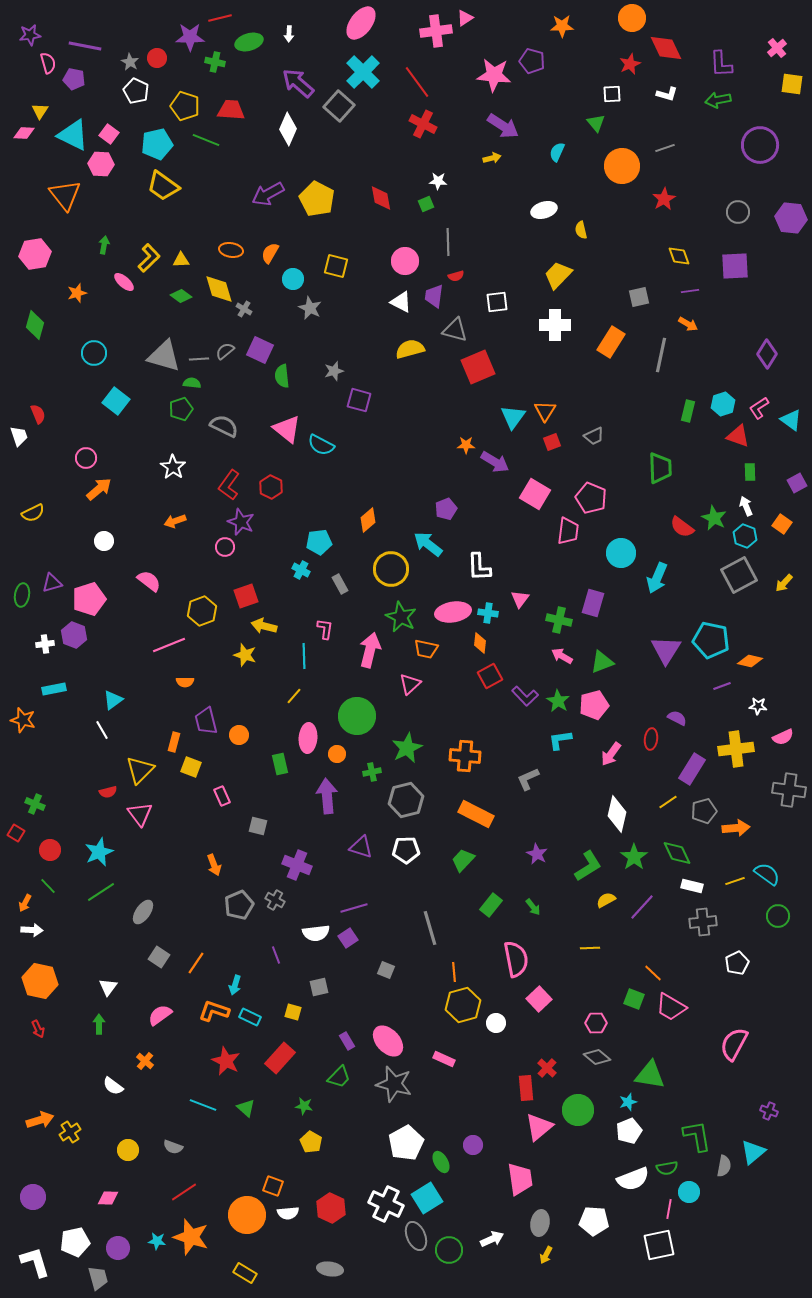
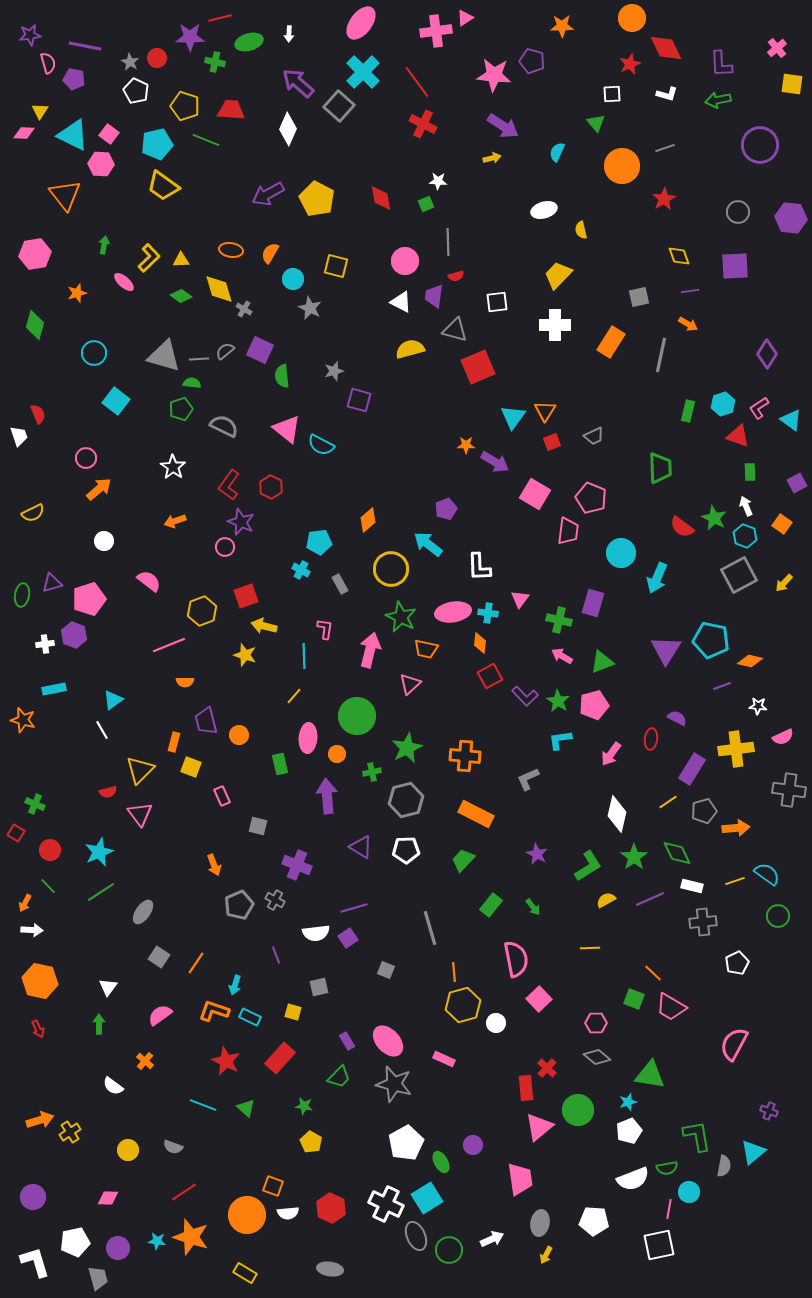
purple triangle at (361, 847): rotated 15 degrees clockwise
purple line at (642, 907): moved 8 px right, 8 px up; rotated 24 degrees clockwise
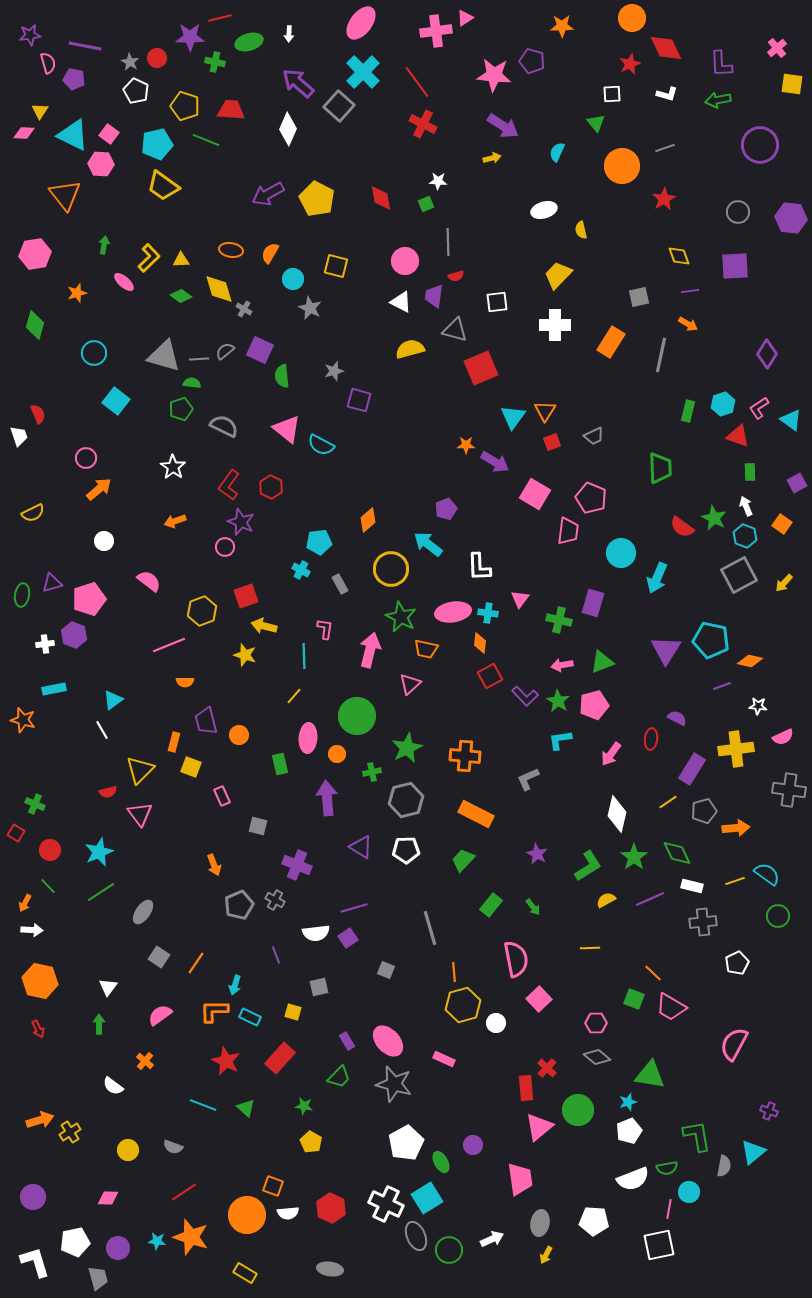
red square at (478, 367): moved 3 px right, 1 px down
pink arrow at (562, 656): moved 9 px down; rotated 40 degrees counterclockwise
purple arrow at (327, 796): moved 2 px down
orange L-shape at (214, 1011): rotated 20 degrees counterclockwise
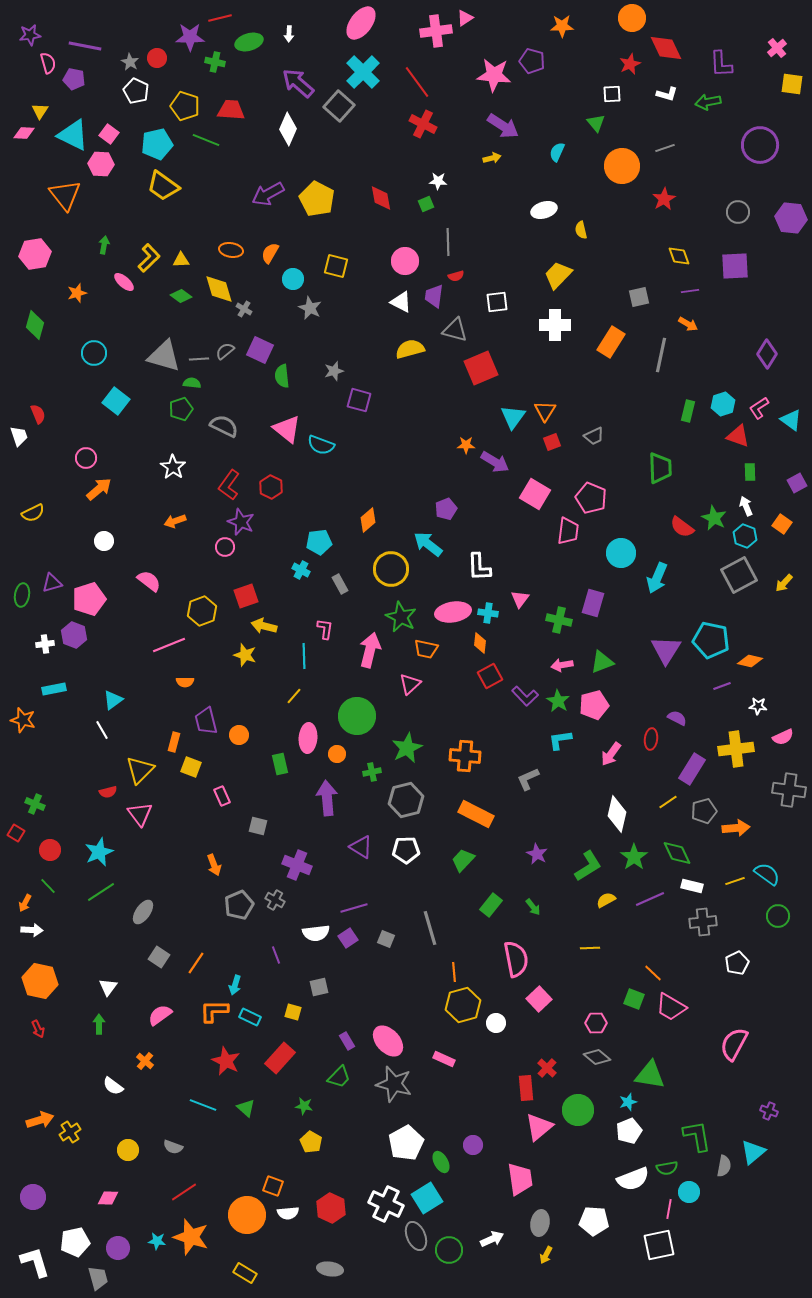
green arrow at (718, 100): moved 10 px left, 2 px down
cyan semicircle at (321, 445): rotated 8 degrees counterclockwise
gray square at (386, 970): moved 31 px up
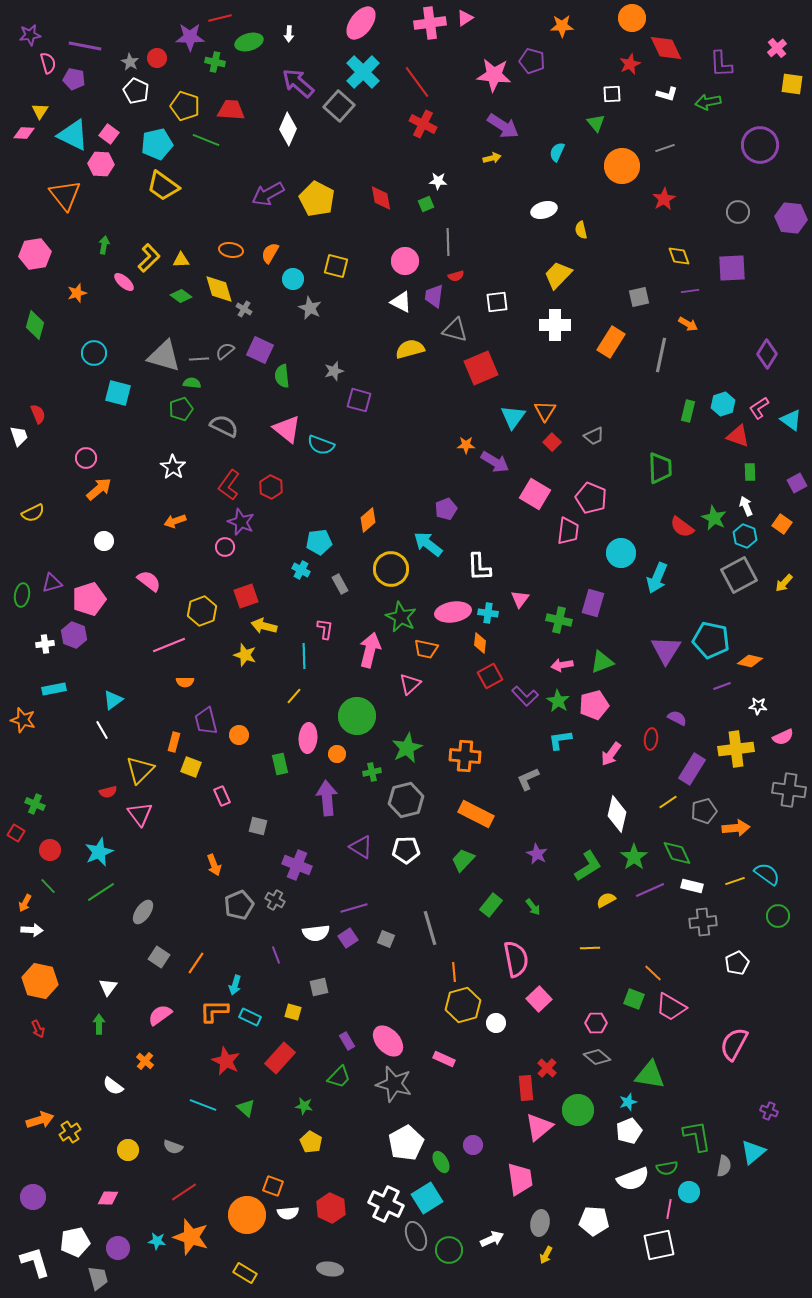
pink cross at (436, 31): moved 6 px left, 8 px up
purple square at (735, 266): moved 3 px left, 2 px down
cyan square at (116, 401): moved 2 px right, 8 px up; rotated 24 degrees counterclockwise
red square at (552, 442): rotated 24 degrees counterclockwise
purple line at (650, 899): moved 9 px up
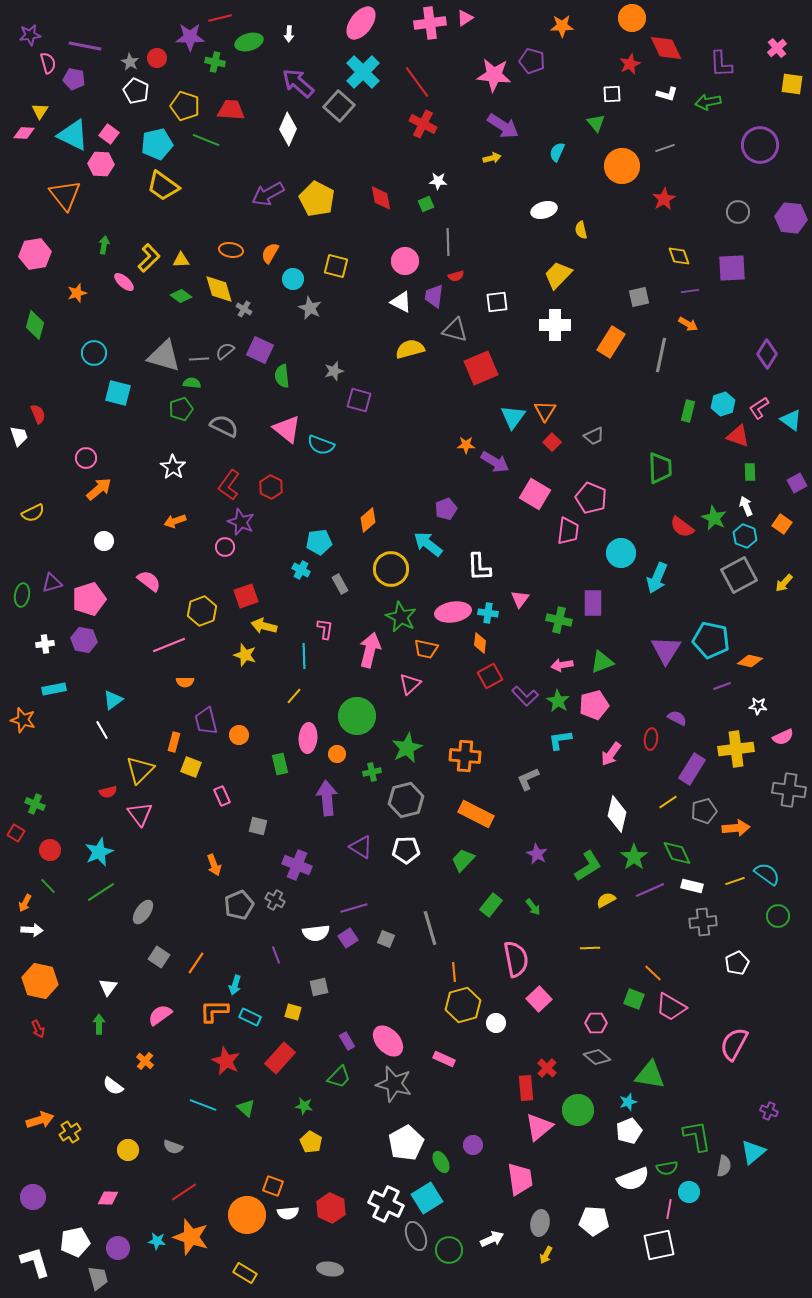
purple rectangle at (593, 603): rotated 16 degrees counterclockwise
purple hexagon at (74, 635): moved 10 px right, 5 px down; rotated 10 degrees counterclockwise
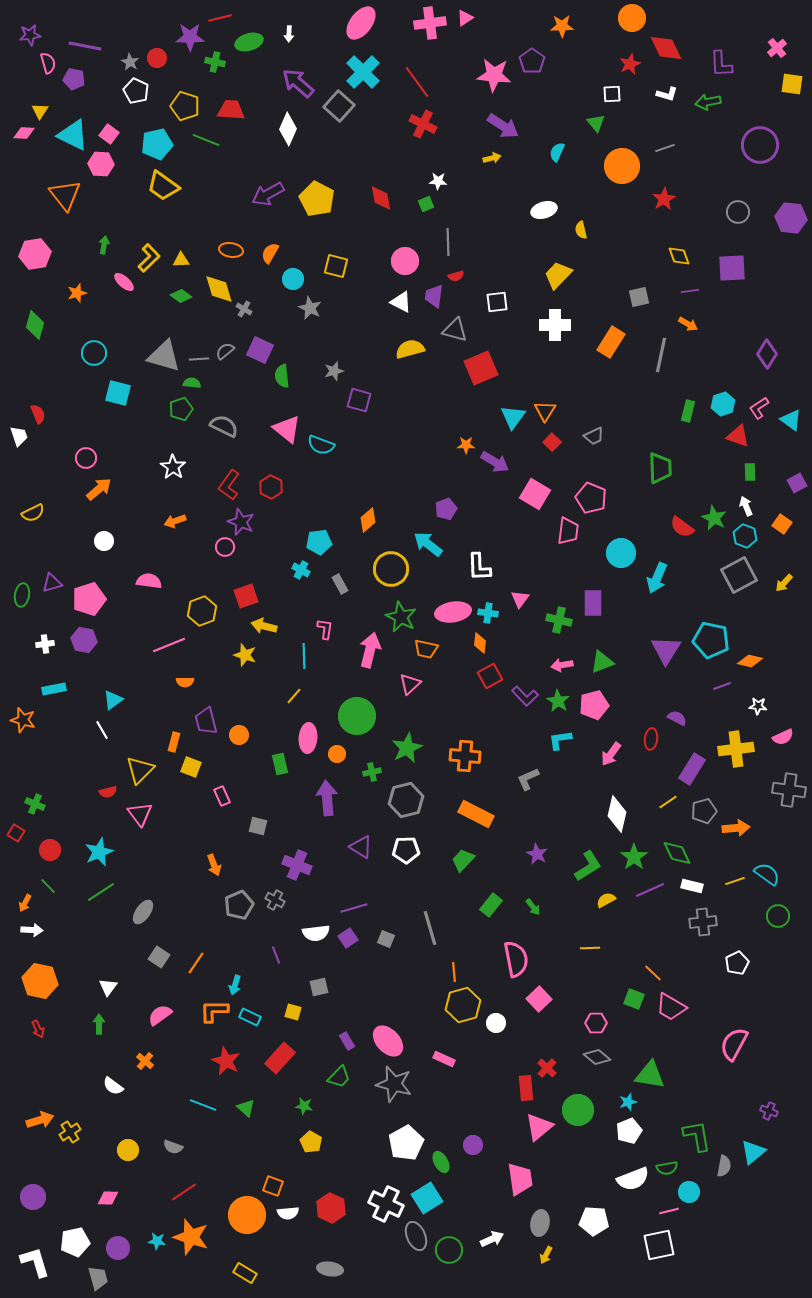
purple pentagon at (532, 61): rotated 20 degrees clockwise
pink semicircle at (149, 581): rotated 30 degrees counterclockwise
pink line at (669, 1209): moved 2 px down; rotated 66 degrees clockwise
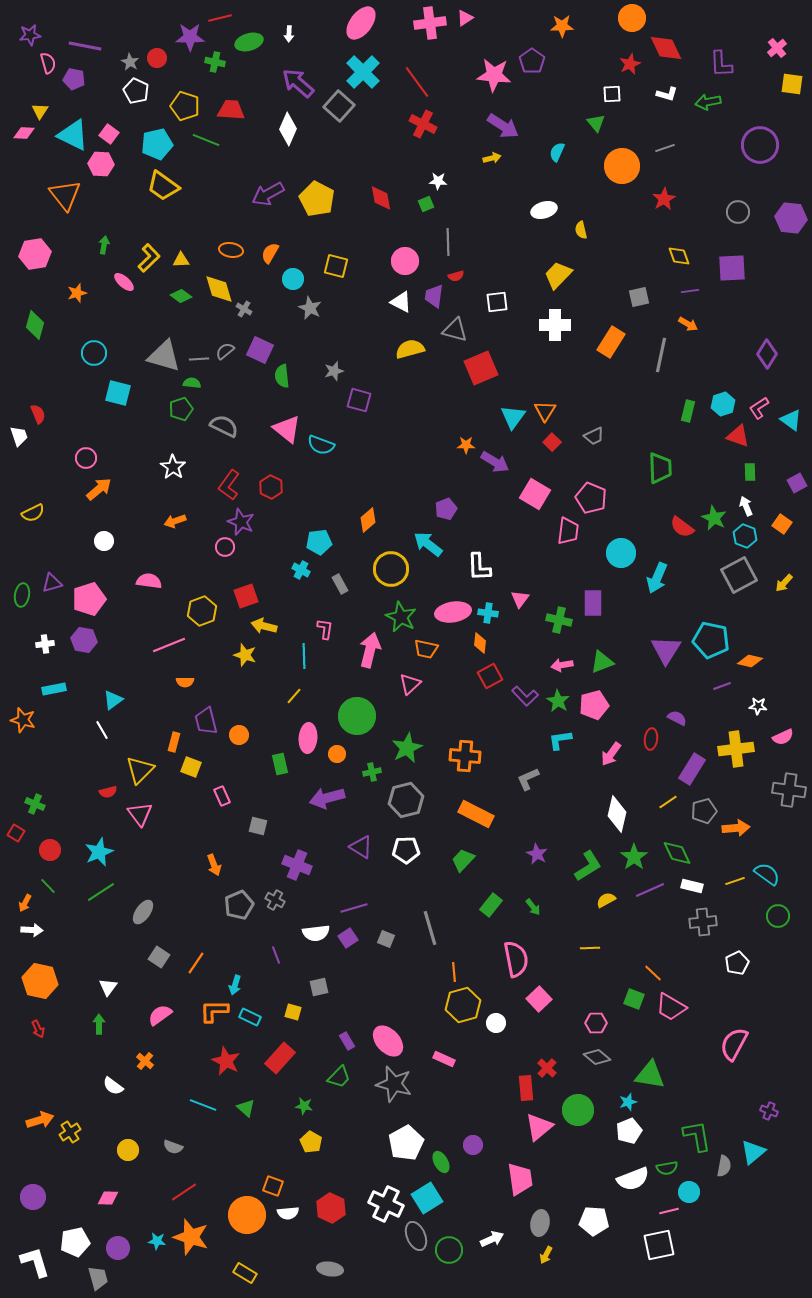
purple arrow at (327, 798): rotated 100 degrees counterclockwise
